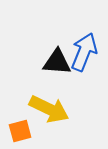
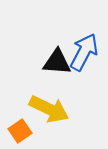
blue arrow: rotated 6 degrees clockwise
orange square: rotated 20 degrees counterclockwise
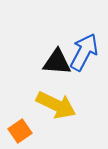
yellow arrow: moved 7 px right, 4 px up
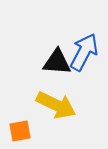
orange square: rotated 25 degrees clockwise
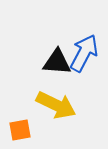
blue arrow: moved 1 px down
orange square: moved 1 px up
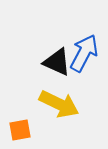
black triangle: rotated 20 degrees clockwise
yellow arrow: moved 3 px right, 1 px up
